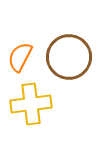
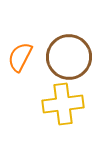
yellow cross: moved 32 px right
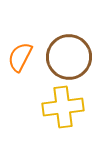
yellow cross: moved 3 px down
